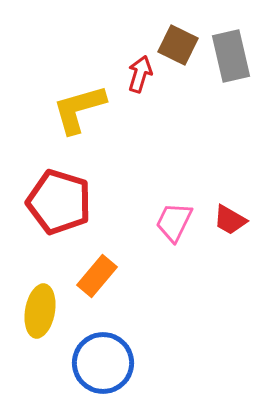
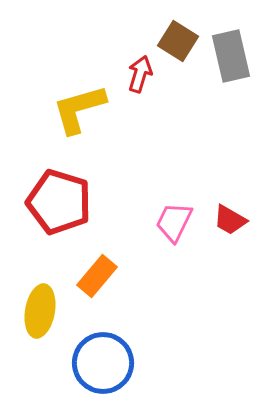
brown square: moved 4 px up; rotated 6 degrees clockwise
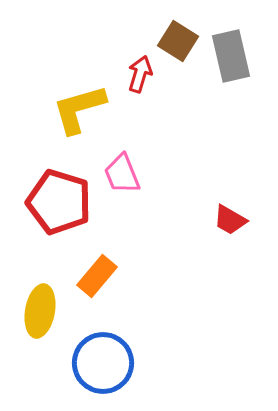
pink trapezoid: moved 52 px left, 48 px up; rotated 48 degrees counterclockwise
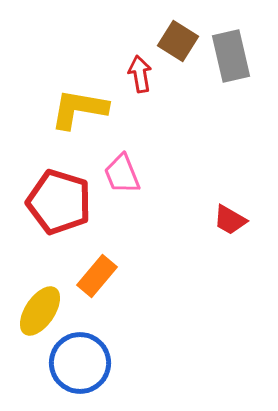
red arrow: rotated 27 degrees counterclockwise
yellow L-shape: rotated 26 degrees clockwise
yellow ellipse: rotated 24 degrees clockwise
blue circle: moved 23 px left
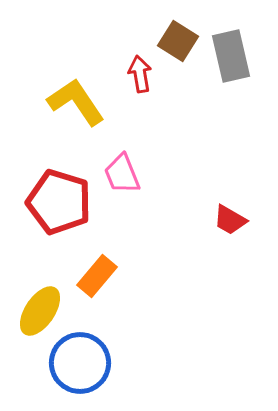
yellow L-shape: moved 3 px left, 7 px up; rotated 46 degrees clockwise
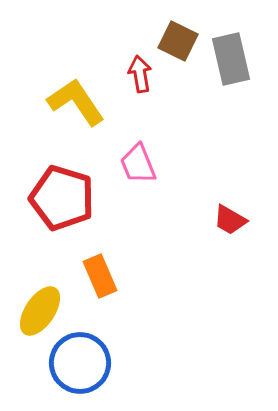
brown square: rotated 6 degrees counterclockwise
gray rectangle: moved 3 px down
pink trapezoid: moved 16 px right, 10 px up
red pentagon: moved 3 px right, 4 px up
orange rectangle: moved 3 px right; rotated 63 degrees counterclockwise
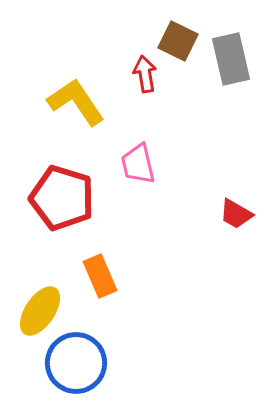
red arrow: moved 5 px right
pink trapezoid: rotated 9 degrees clockwise
red trapezoid: moved 6 px right, 6 px up
blue circle: moved 4 px left
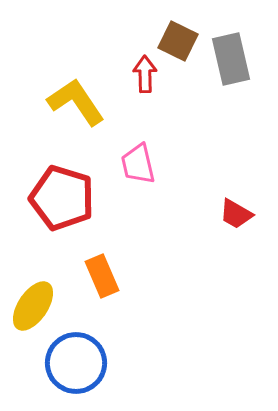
red arrow: rotated 9 degrees clockwise
orange rectangle: moved 2 px right
yellow ellipse: moved 7 px left, 5 px up
